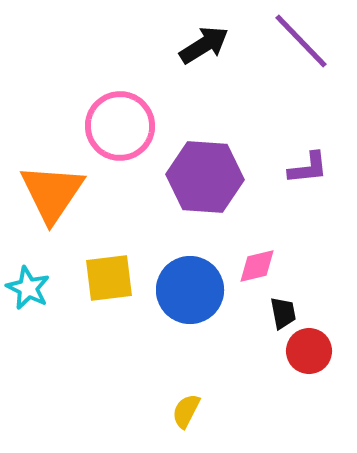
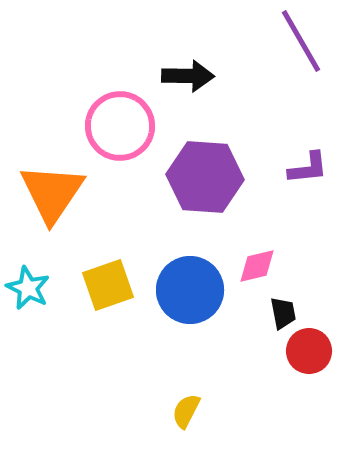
purple line: rotated 14 degrees clockwise
black arrow: moved 16 px left, 31 px down; rotated 33 degrees clockwise
yellow square: moved 1 px left, 7 px down; rotated 12 degrees counterclockwise
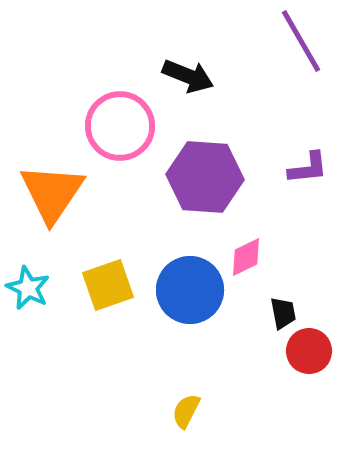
black arrow: rotated 21 degrees clockwise
pink diamond: moved 11 px left, 9 px up; rotated 12 degrees counterclockwise
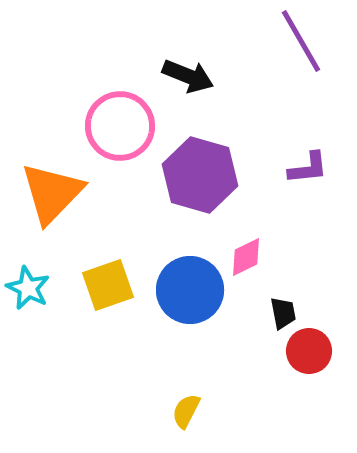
purple hexagon: moved 5 px left, 2 px up; rotated 12 degrees clockwise
orange triangle: rotated 10 degrees clockwise
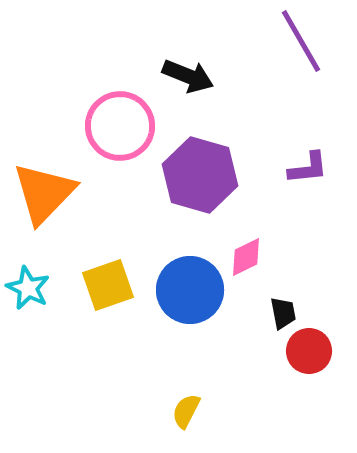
orange triangle: moved 8 px left
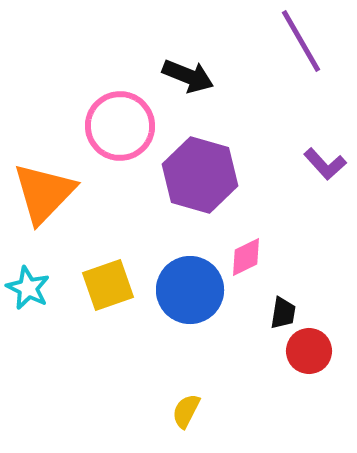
purple L-shape: moved 17 px right, 4 px up; rotated 54 degrees clockwise
black trapezoid: rotated 20 degrees clockwise
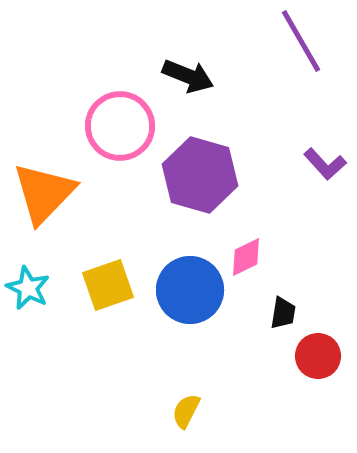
red circle: moved 9 px right, 5 px down
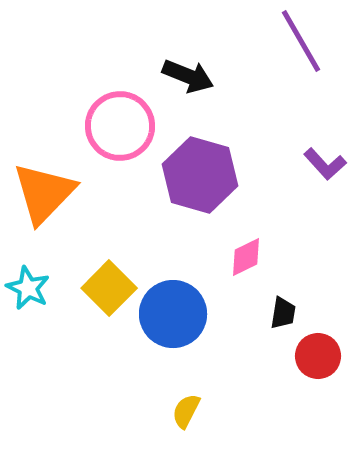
yellow square: moved 1 px right, 3 px down; rotated 26 degrees counterclockwise
blue circle: moved 17 px left, 24 px down
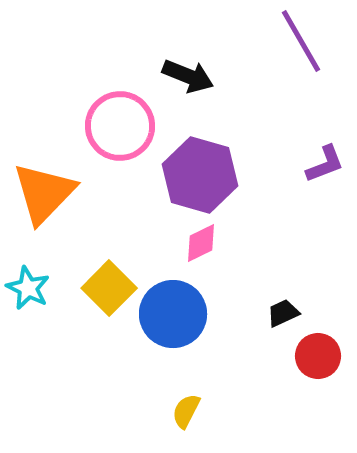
purple L-shape: rotated 69 degrees counterclockwise
pink diamond: moved 45 px left, 14 px up
black trapezoid: rotated 124 degrees counterclockwise
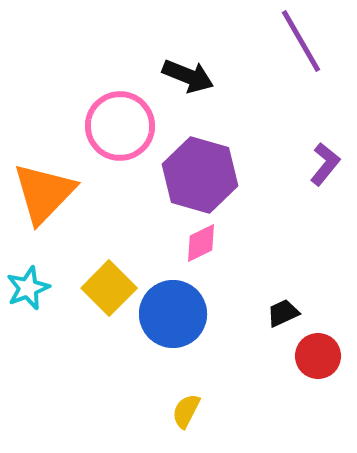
purple L-shape: rotated 30 degrees counterclockwise
cyan star: rotated 24 degrees clockwise
